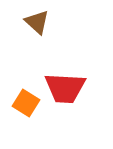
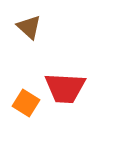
brown triangle: moved 8 px left, 5 px down
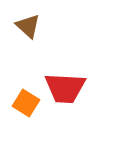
brown triangle: moved 1 px left, 1 px up
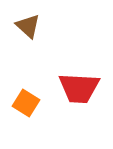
red trapezoid: moved 14 px right
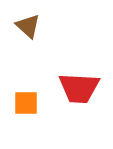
orange square: rotated 32 degrees counterclockwise
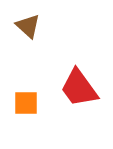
red trapezoid: rotated 51 degrees clockwise
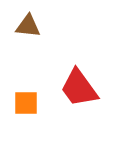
brown triangle: rotated 36 degrees counterclockwise
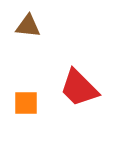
red trapezoid: rotated 9 degrees counterclockwise
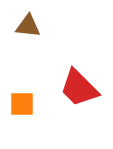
orange square: moved 4 px left, 1 px down
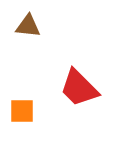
orange square: moved 7 px down
